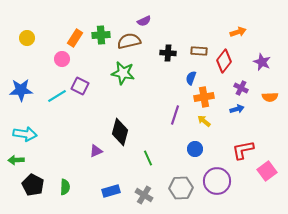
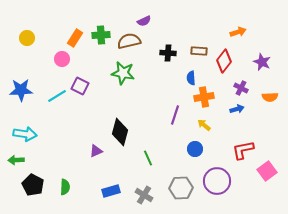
blue semicircle: rotated 24 degrees counterclockwise
yellow arrow: moved 4 px down
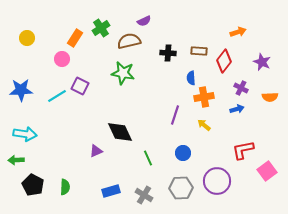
green cross: moved 7 px up; rotated 30 degrees counterclockwise
black diamond: rotated 40 degrees counterclockwise
blue circle: moved 12 px left, 4 px down
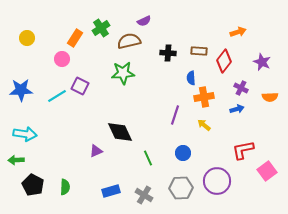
green star: rotated 15 degrees counterclockwise
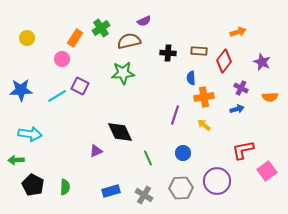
cyan arrow: moved 5 px right
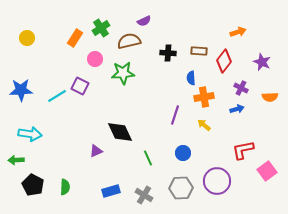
pink circle: moved 33 px right
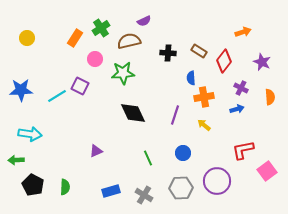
orange arrow: moved 5 px right
brown rectangle: rotated 28 degrees clockwise
orange semicircle: rotated 91 degrees counterclockwise
black diamond: moved 13 px right, 19 px up
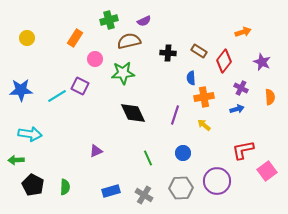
green cross: moved 8 px right, 8 px up; rotated 18 degrees clockwise
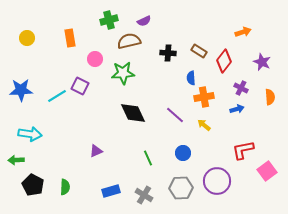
orange rectangle: moved 5 px left; rotated 42 degrees counterclockwise
purple line: rotated 66 degrees counterclockwise
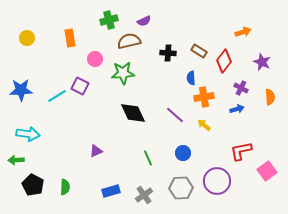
cyan arrow: moved 2 px left
red L-shape: moved 2 px left, 1 px down
gray cross: rotated 24 degrees clockwise
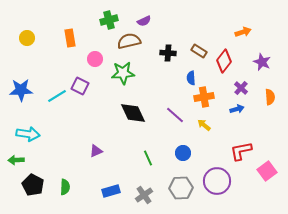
purple cross: rotated 16 degrees clockwise
